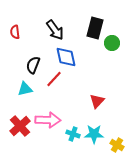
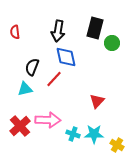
black arrow: moved 3 px right, 1 px down; rotated 45 degrees clockwise
black semicircle: moved 1 px left, 2 px down
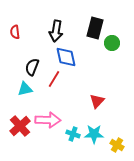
black arrow: moved 2 px left
red line: rotated 12 degrees counterclockwise
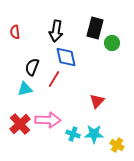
red cross: moved 2 px up
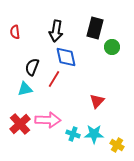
green circle: moved 4 px down
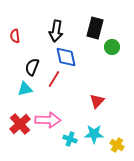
red semicircle: moved 4 px down
cyan cross: moved 3 px left, 5 px down
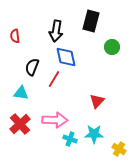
black rectangle: moved 4 px left, 7 px up
cyan triangle: moved 4 px left, 4 px down; rotated 21 degrees clockwise
pink arrow: moved 7 px right
yellow cross: moved 2 px right, 4 px down
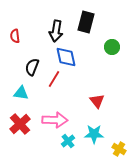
black rectangle: moved 5 px left, 1 px down
red triangle: rotated 21 degrees counterclockwise
cyan cross: moved 2 px left, 2 px down; rotated 32 degrees clockwise
